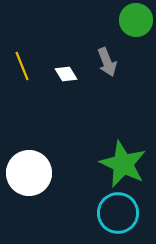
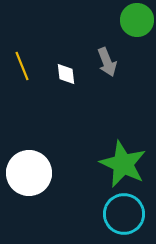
green circle: moved 1 px right
white diamond: rotated 25 degrees clockwise
cyan circle: moved 6 px right, 1 px down
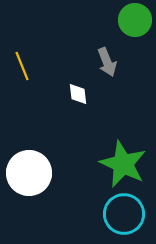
green circle: moved 2 px left
white diamond: moved 12 px right, 20 px down
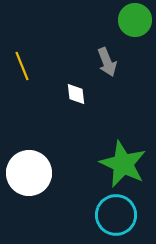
white diamond: moved 2 px left
cyan circle: moved 8 px left, 1 px down
